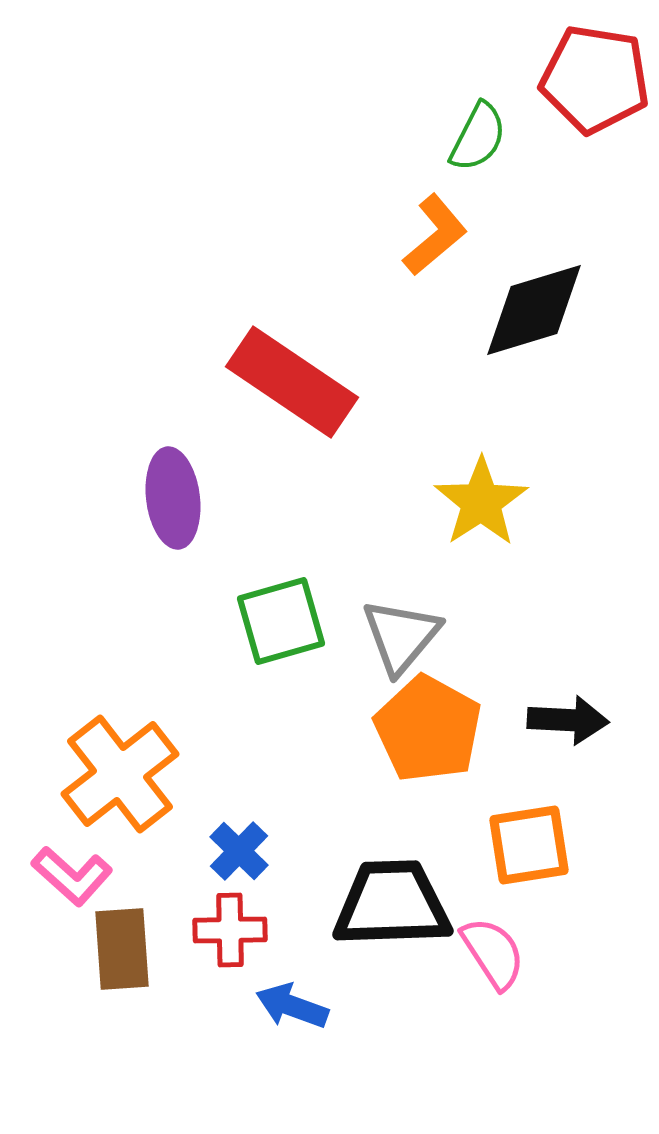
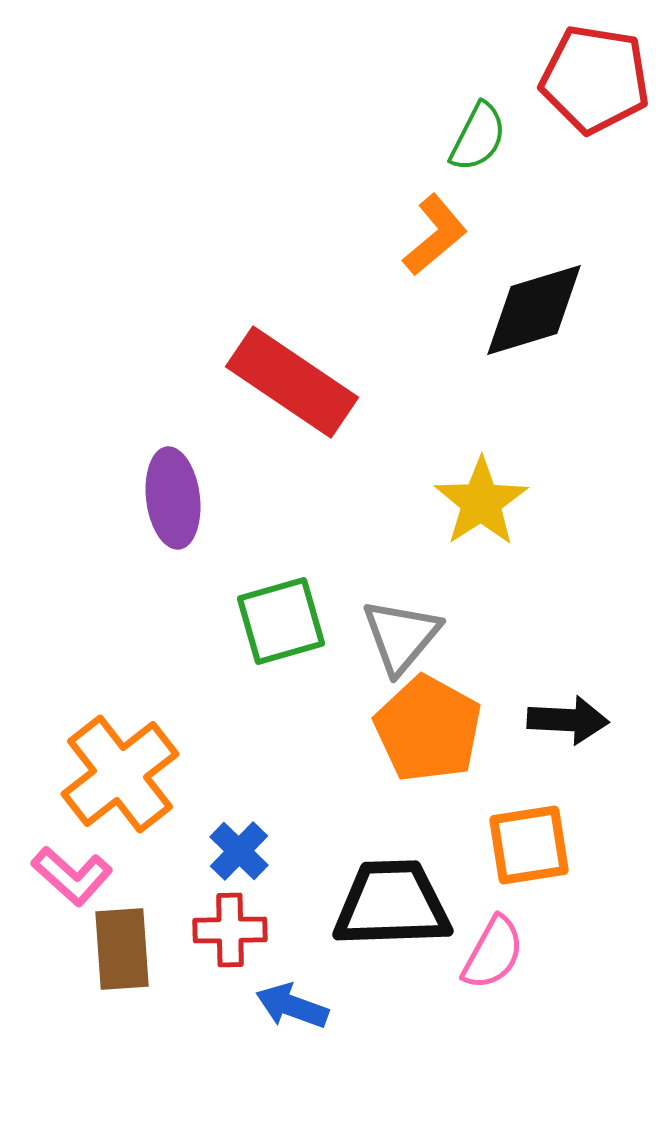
pink semicircle: rotated 62 degrees clockwise
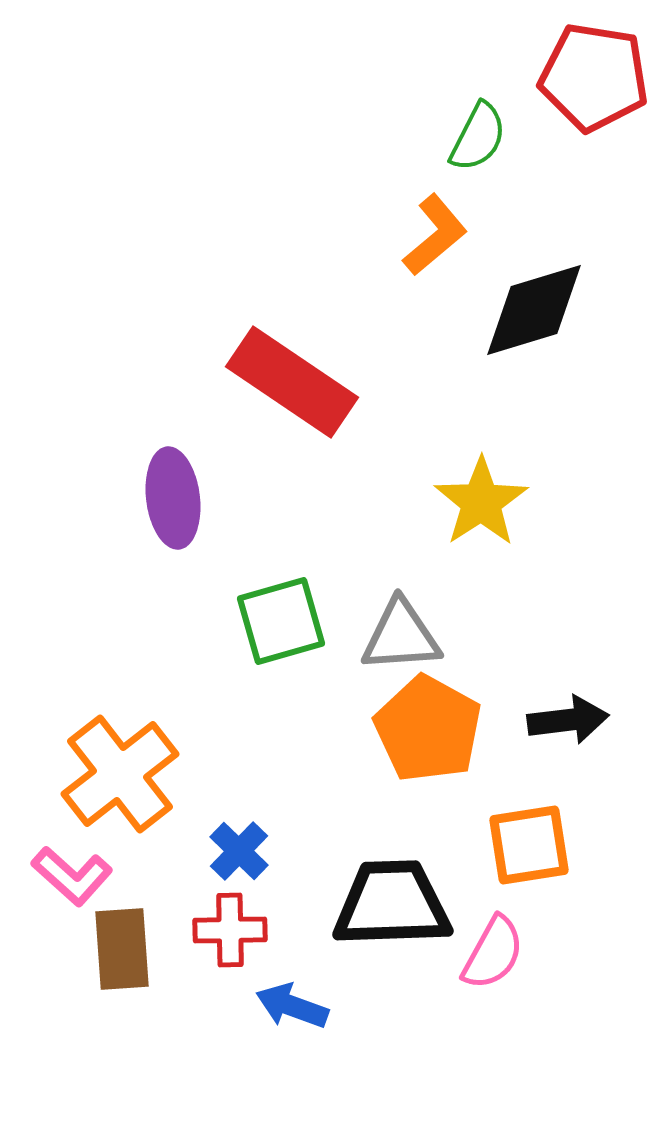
red pentagon: moved 1 px left, 2 px up
gray triangle: rotated 46 degrees clockwise
black arrow: rotated 10 degrees counterclockwise
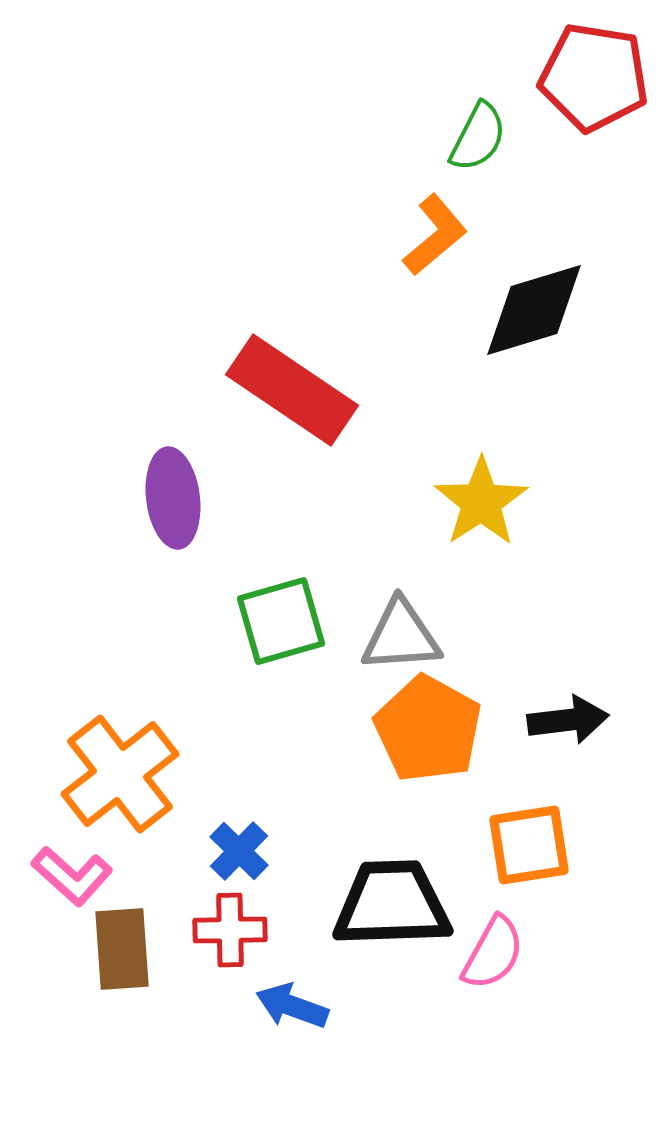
red rectangle: moved 8 px down
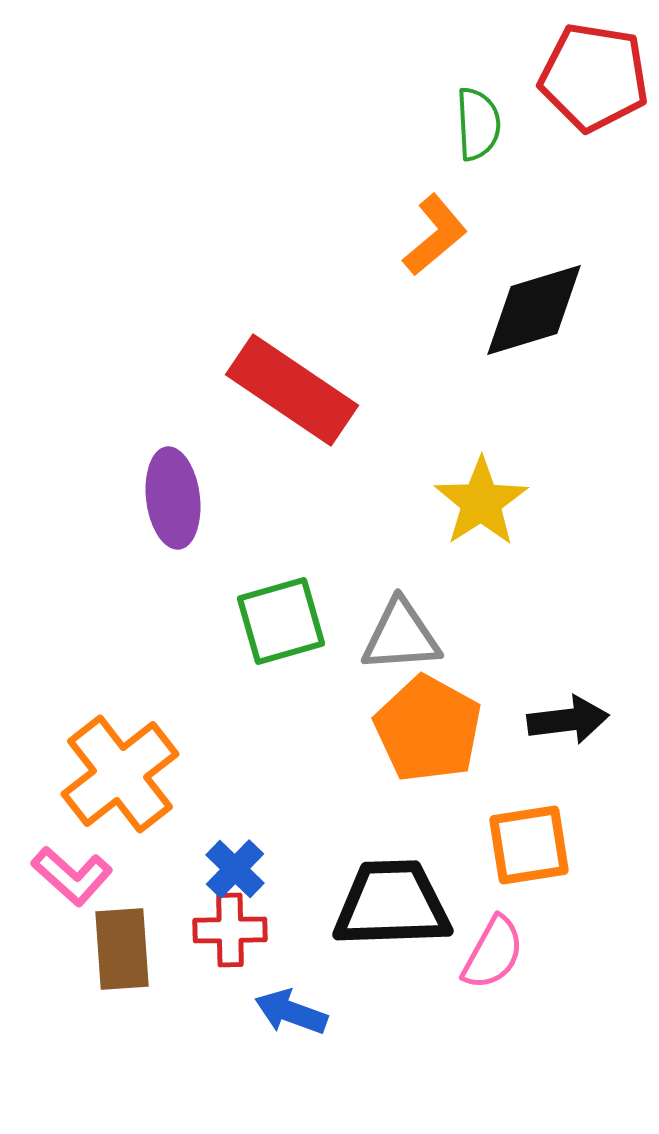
green semicircle: moved 13 px up; rotated 30 degrees counterclockwise
blue cross: moved 4 px left, 18 px down
blue arrow: moved 1 px left, 6 px down
